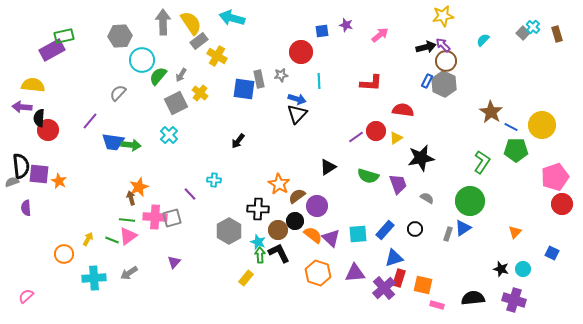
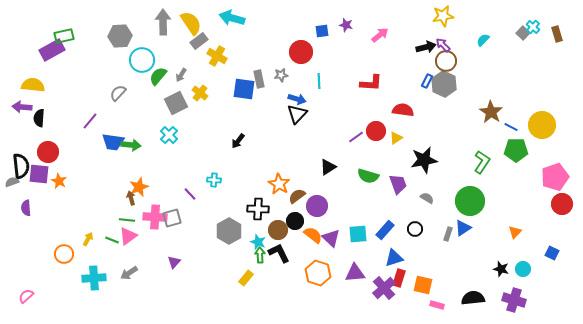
red circle at (48, 130): moved 22 px down
black star at (421, 158): moved 3 px right, 2 px down
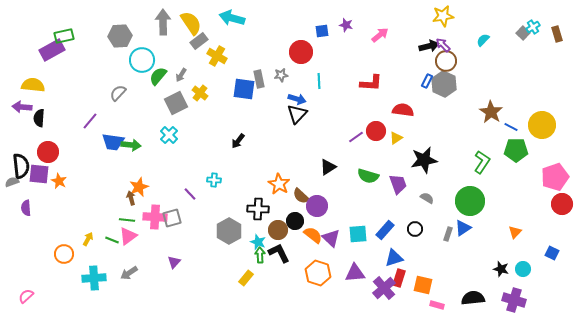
cyan cross at (533, 27): rotated 16 degrees clockwise
black arrow at (426, 47): moved 3 px right, 1 px up
brown semicircle at (297, 196): moved 4 px right; rotated 102 degrees counterclockwise
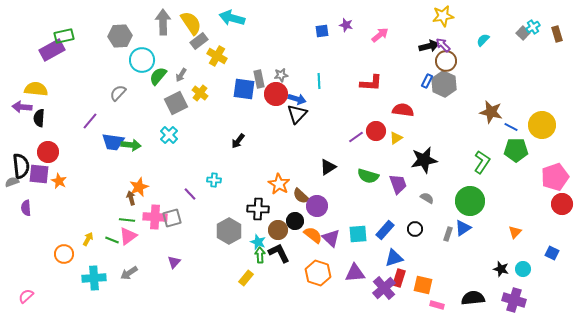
red circle at (301, 52): moved 25 px left, 42 px down
yellow semicircle at (33, 85): moved 3 px right, 4 px down
brown star at (491, 112): rotated 20 degrees counterclockwise
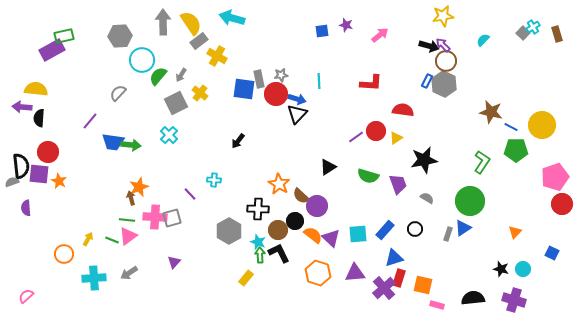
black arrow at (429, 46): rotated 30 degrees clockwise
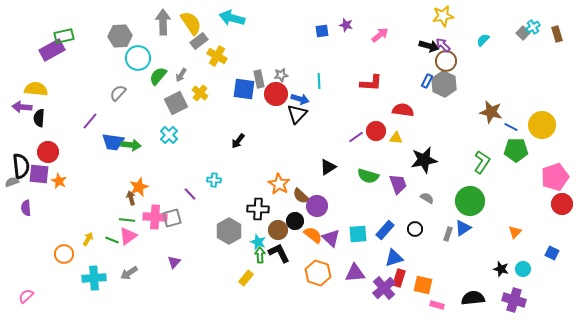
cyan circle at (142, 60): moved 4 px left, 2 px up
blue arrow at (297, 99): moved 3 px right
yellow triangle at (396, 138): rotated 40 degrees clockwise
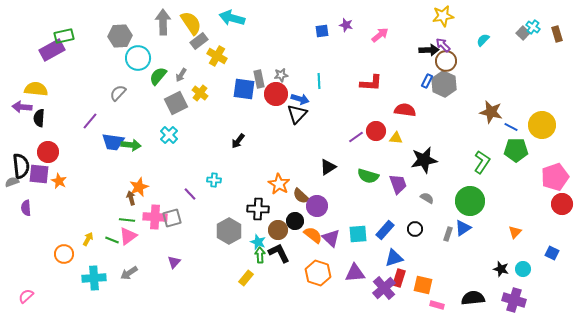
cyan cross at (533, 27): rotated 24 degrees counterclockwise
black arrow at (429, 46): moved 4 px down; rotated 18 degrees counterclockwise
red semicircle at (403, 110): moved 2 px right
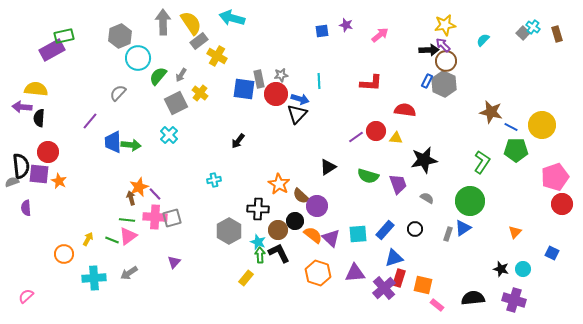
yellow star at (443, 16): moved 2 px right, 9 px down
gray hexagon at (120, 36): rotated 20 degrees counterclockwise
blue trapezoid at (113, 142): rotated 80 degrees clockwise
cyan cross at (214, 180): rotated 16 degrees counterclockwise
purple line at (190, 194): moved 35 px left
pink rectangle at (437, 305): rotated 24 degrees clockwise
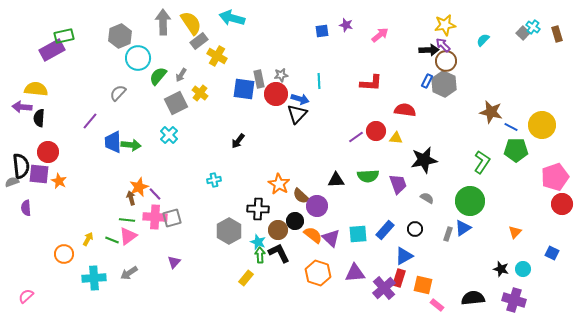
black triangle at (328, 167): moved 8 px right, 13 px down; rotated 30 degrees clockwise
green semicircle at (368, 176): rotated 20 degrees counterclockwise
blue triangle at (394, 258): moved 10 px right, 2 px up; rotated 12 degrees counterclockwise
